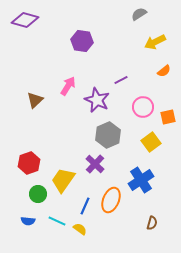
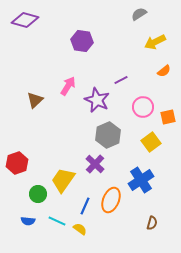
red hexagon: moved 12 px left
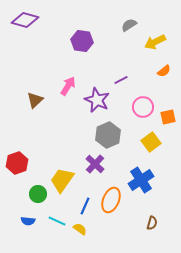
gray semicircle: moved 10 px left, 11 px down
yellow trapezoid: moved 1 px left
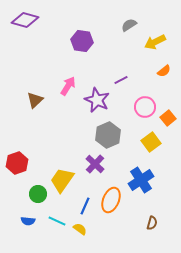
pink circle: moved 2 px right
orange square: moved 1 px down; rotated 28 degrees counterclockwise
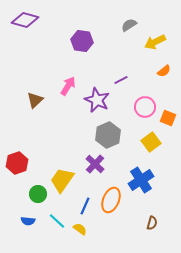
orange square: rotated 28 degrees counterclockwise
cyan line: rotated 18 degrees clockwise
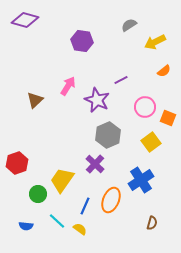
blue semicircle: moved 2 px left, 5 px down
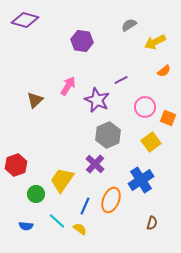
red hexagon: moved 1 px left, 2 px down
green circle: moved 2 px left
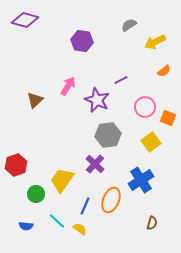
gray hexagon: rotated 15 degrees clockwise
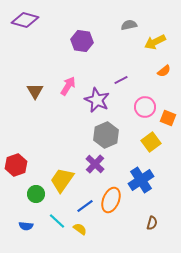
gray semicircle: rotated 21 degrees clockwise
brown triangle: moved 9 px up; rotated 18 degrees counterclockwise
gray hexagon: moved 2 px left; rotated 15 degrees counterclockwise
blue line: rotated 30 degrees clockwise
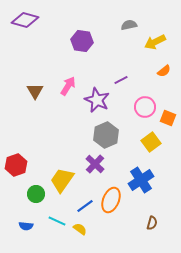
cyan line: rotated 18 degrees counterclockwise
